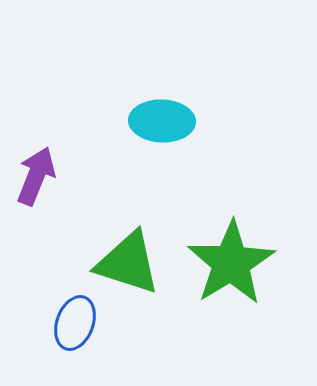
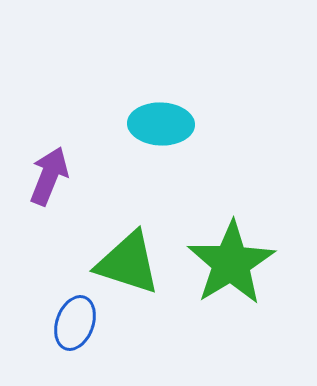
cyan ellipse: moved 1 px left, 3 px down
purple arrow: moved 13 px right
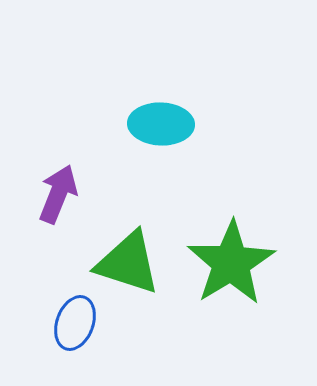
purple arrow: moved 9 px right, 18 px down
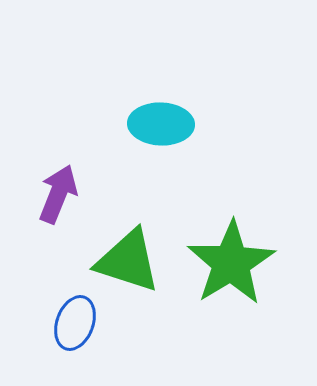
green triangle: moved 2 px up
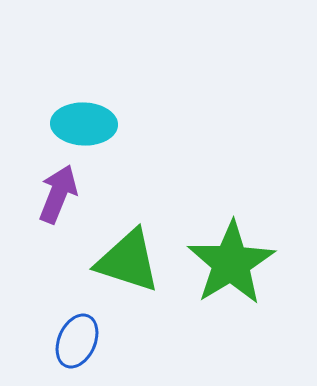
cyan ellipse: moved 77 px left
blue ellipse: moved 2 px right, 18 px down; rotated 4 degrees clockwise
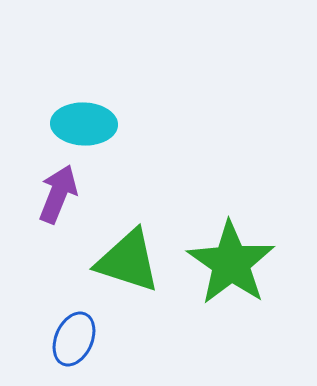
green star: rotated 6 degrees counterclockwise
blue ellipse: moved 3 px left, 2 px up
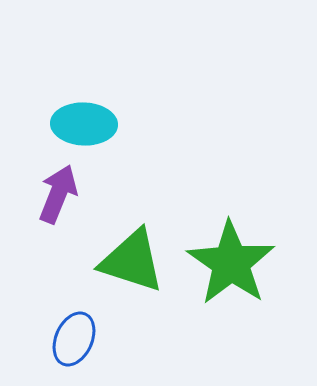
green triangle: moved 4 px right
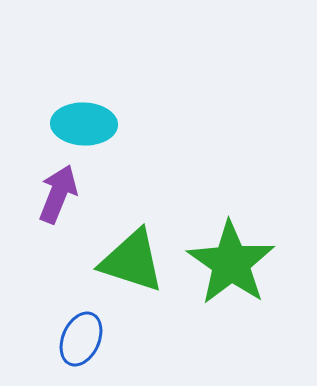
blue ellipse: moved 7 px right
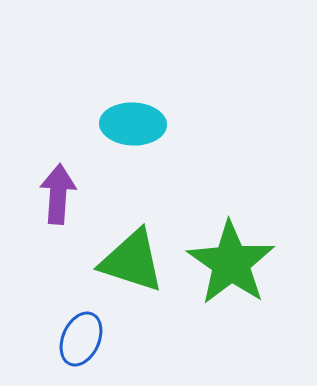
cyan ellipse: moved 49 px right
purple arrow: rotated 18 degrees counterclockwise
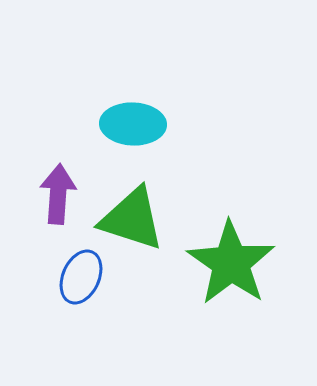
green triangle: moved 42 px up
blue ellipse: moved 62 px up
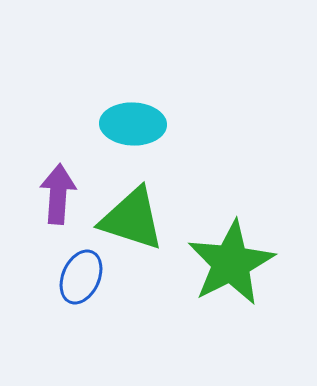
green star: rotated 10 degrees clockwise
